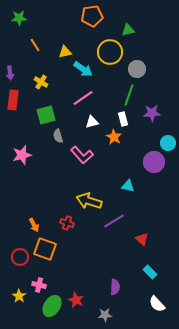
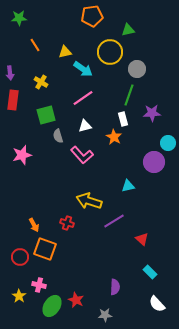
white triangle: moved 7 px left, 4 px down
cyan triangle: rotated 24 degrees counterclockwise
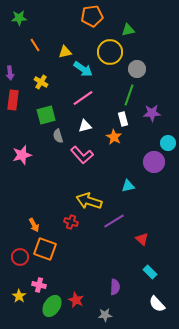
red cross: moved 4 px right, 1 px up
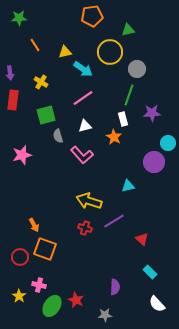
red cross: moved 14 px right, 6 px down
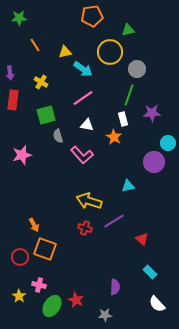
white triangle: moved 2 px right, 1 px up; rotated 24 degrees clockwise
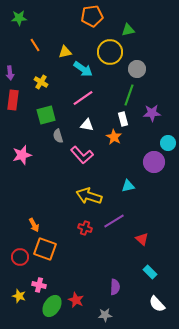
yellow arrow: moved 5 px up
yellow star: rotated 16 degrees counterclockwise
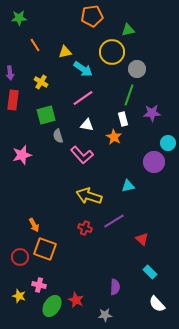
yellow circle: moved 2 px right
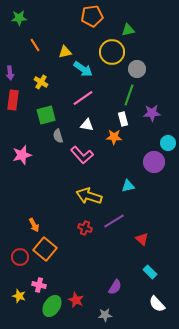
orange star: rotated 28 degrees counterclockwise
orange square: rotated 20 degrees clockwise
purple semicircle: rotated 28 degrees clockwise
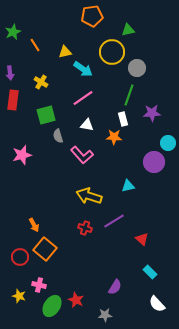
green star: moved 6 px left, 14 px down; rotated 21 degrees counterclockwise
gray circle: moved 1 px up
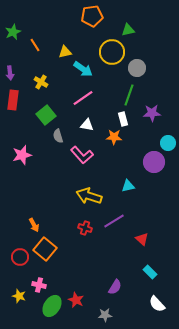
green square: rotated 24 degrees counterclockwise
